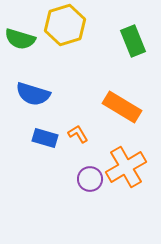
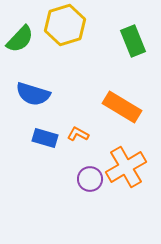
green semicircle: rotated 64 degrees counterclockwise
orange L-shape: rotated 30 degrees counterclockwise
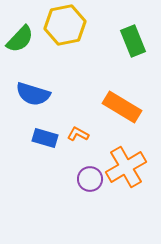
yellow hexagon: rotated 6 degrees clockwise
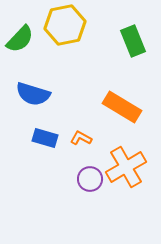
orange L-shape: moved 3 px right, 4 px down
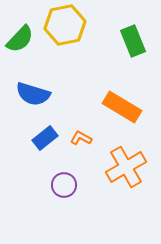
blue rectangle: rotated 55 degrees counterclockwise
purple circle: moved 26 px left, 6 px down
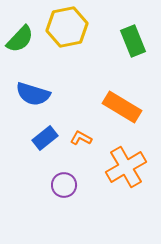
yellow hexagon: moved 2 px right, 2 px down
